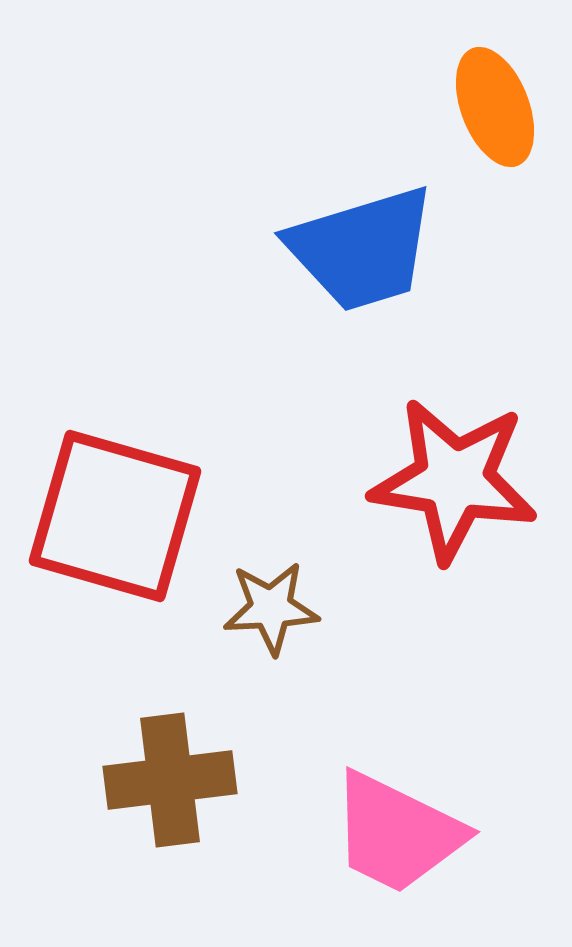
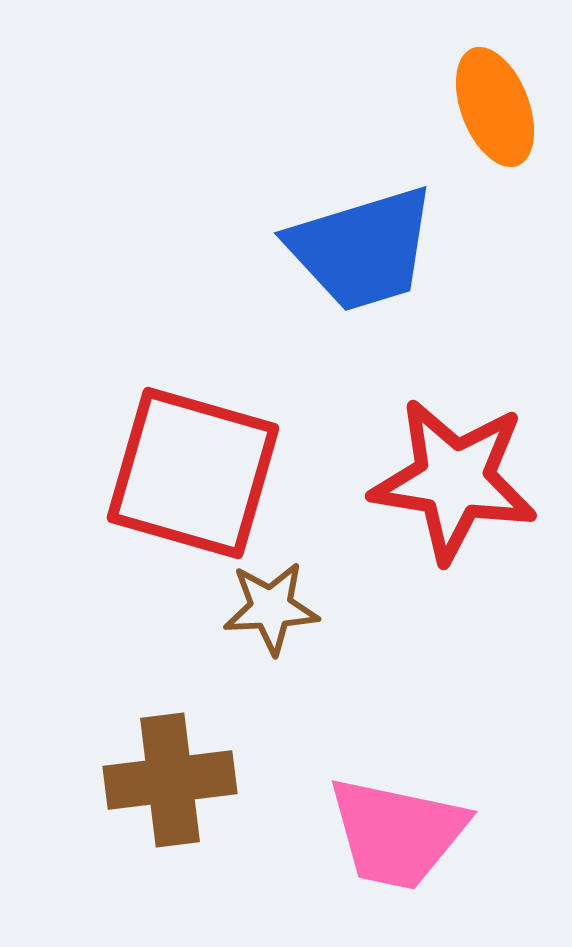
red square: moved 78 px right, 43 px up
pink trapezoid: rotated 14 degrees counterclockwise
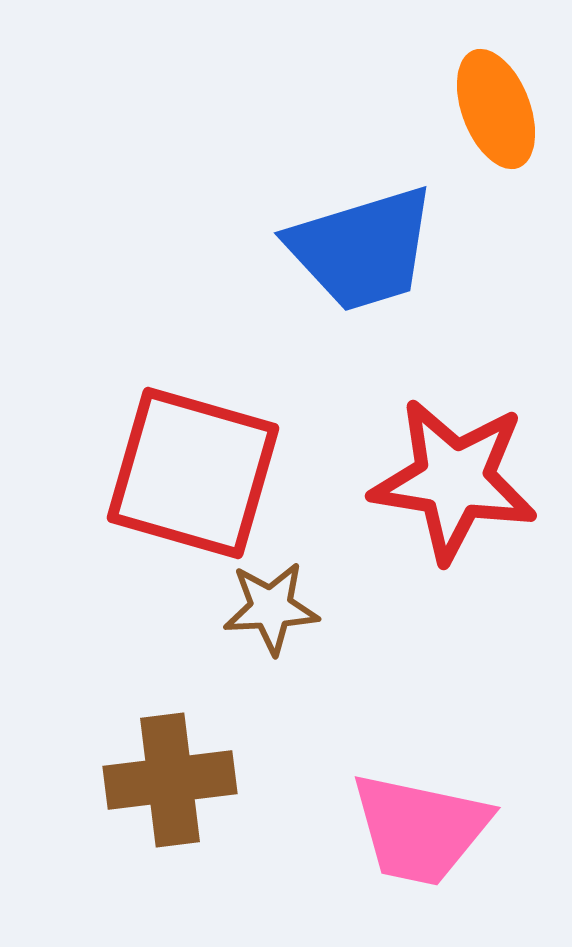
orange ellipse: moved 1 px right, 2 px down
pink trapezoid: moved 23 px right, 4 px up
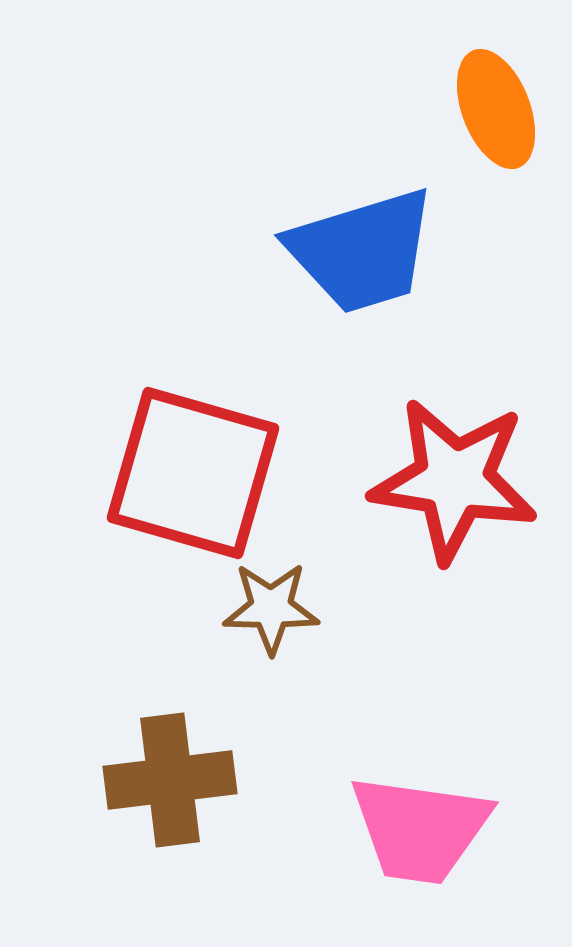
blue trapezoid: moved 2 px down
brown star: rotated 4 degrees clockwise
pink trapezoid: rotated 4 degrees counterclockwise
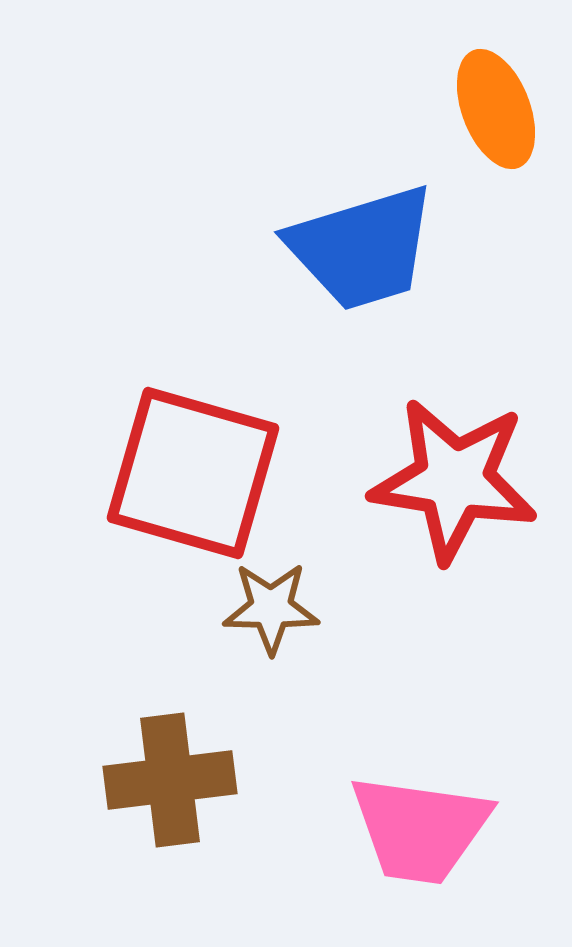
blue trapezoid: moved 3 px up
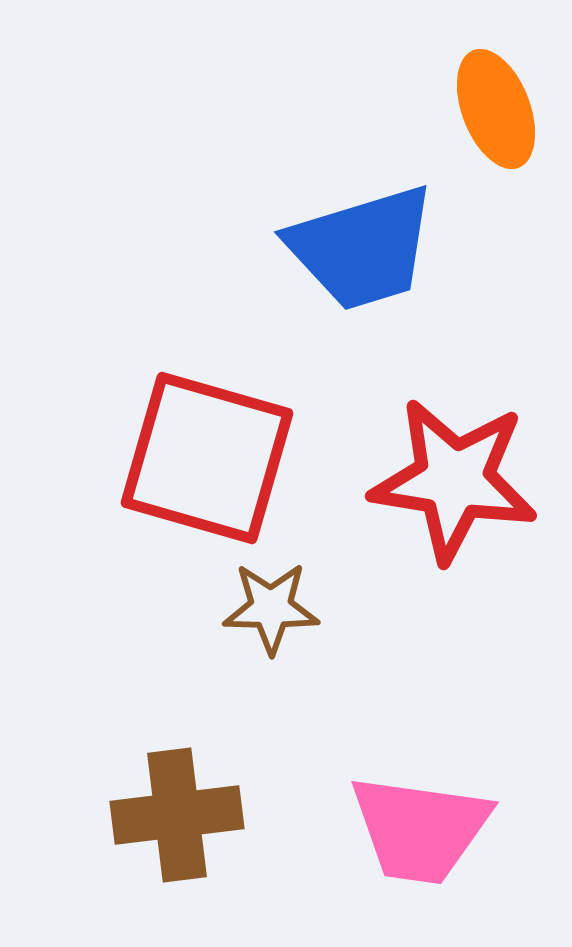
red square: moved 14 px right, 15 px up
brown cross: moved 7 px right, 35 px down
